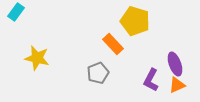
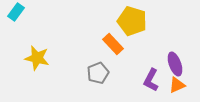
yellow pentagon: moved 3 px left
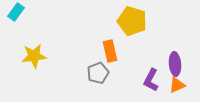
orange rectangle: moved 3 px left, 7 px down; rotated 30 degrees clockwise
yellow star: moved 3 px left, 2 px up; rotated 20 degrees counterclockwise
purple ellipse: rotated 15 degrees clockwise
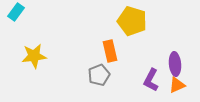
gray pentagon: moved 1 px right, 2 px down
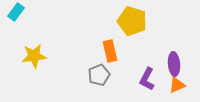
purple ellipse: moved 1 px left
purple L-shape: moved 4 px left, 1 px up
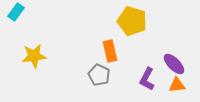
purple ellipse: rotated 40 degrees counterclockwise
gray pentagon: rotated 25 degrees counterclockwise
orange triangle: rotated 18 degrees clockwise
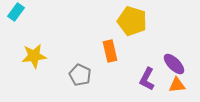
gray pentagon: moved 19 px left
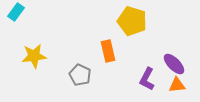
orange rectangle: moved 2 px left
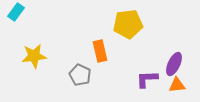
yellow pentagon: moved 4 px left, 3 px down; rotated 24 degrees counterclockwise
orange rectangle: moved 8 px left
purple ellipse: rotated 70 degrees clockwise
purple L-shape: rotated 60 degrees clockwise
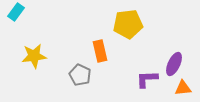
orange triangle: moved 6 px right, 3 px down
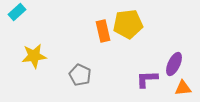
cyan rectangle: moved 1 px right; rotated 12 degrees clockwise
orange rectangle: moved 3 px right, 20 px up
